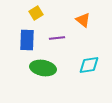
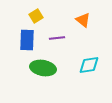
yellow square: moved 3 px down
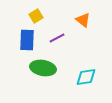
purple line: rotated 21 degrees counterclockwise
cyan diamond: moved 3 px left, 12 px down
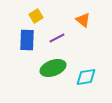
green ellipse: moved 10 px right; rotated 30 degrees counterclockwise
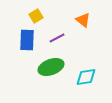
green ellipse: moved 2 px left, 1 px up
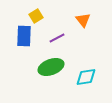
orange triangle: rotated 14 degrees clockwise
blue rectangle: moved 3 px left, 4 px up
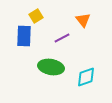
purple line: moved 5 px right
green ellipse: rotated 30 degrees clockwise
cyan diamond: rotated 10 degrees counterclockwise
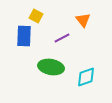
yellow square: rotated 32 degrees counterclockwise
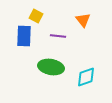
purple line: moved 4 px left, 2 px up; rotated 35 degrees clockwise
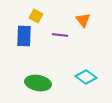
purple line: moved 2 px right, 1 px up
green ellipse: moved 13 px left, 16 px down
cyan diamond: rotated 55 degrees clockwise
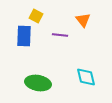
cyan diamond: rotated 40 degrees clockwise
